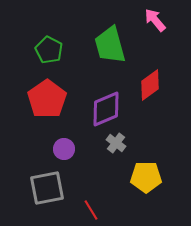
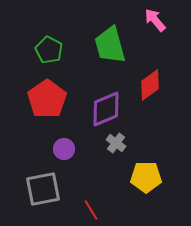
gray square: moved 4 px left, 1 px down
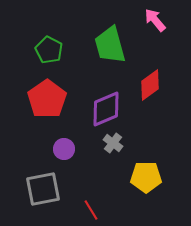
gray cross: moved 3 px left
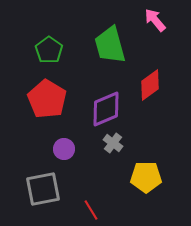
green pentagon: rotated 8 degrees clockwise
red pentagon: rotated 6 degrees counterclockwise
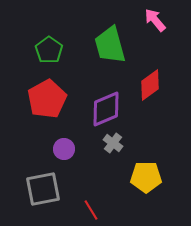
red pentagon: rotated 12 degrees clockwise
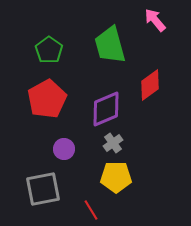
gray cross: rotated 18 degrees clockwise
yellow pentagon: moved 30 px left
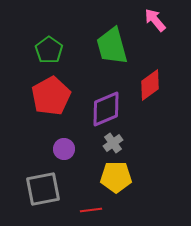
green trapezoid: moved 2 px right, 1 px down
red pentagon: moved 4 px right, 3 px up
red line: rotated 65 degrees counterclockwise
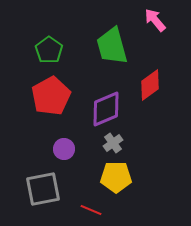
red line: rotated 30 degrees clockwise
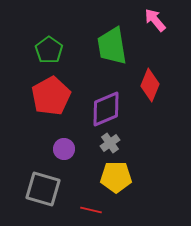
green trapezoid: rotated 6 degrees clockwise
red diamond: rotated 32 degrees counterclockwise
gray cross: moved 3 px left
gray square: rotated 27 degrees clockwise
red line: rotated 10 degrees counterclockwise
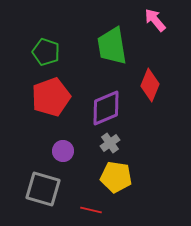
green pentagon: moved 3 px left, 2 px down; rotated 16 degrees counterclockwise
red pentagon: moved 1 px down; rotated 9 degrees clockwise
purple diamond: moved 1 px up
purple circle: moved 1 px left, 2 px down
yellow pentagon: rotated 8 degrees clockwise
